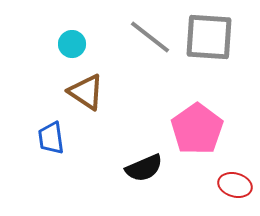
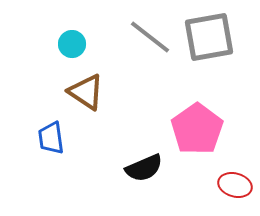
gray square: rotated 14 degrees counterclockwise
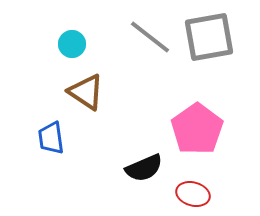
red ellipse: moved 42 px left, 9 px down
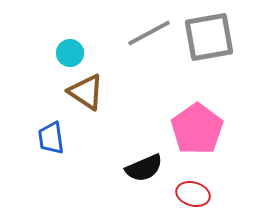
gray line: moved 1 px left, 4 px up; rotated 66 degrees counterclockwise
cyan circle: moved 2 px left, 9 px down
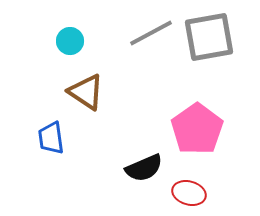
gray line: moved 2 px right
cyan circle: moved 12 px up
red ellipse: moved 4 px left, 1 px up
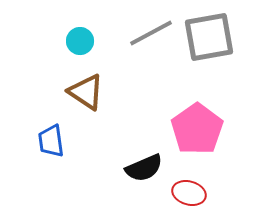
cyan circle: moved 10 px right
blue trapezoid: moved 3 px down
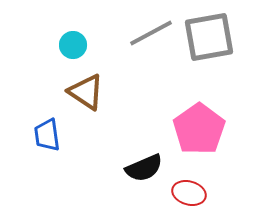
cyan circle: moved 7 px left, 4 px down
pink pentagon: moved 2 px right
blue trapezoid: moved 4 px left, 6 px up
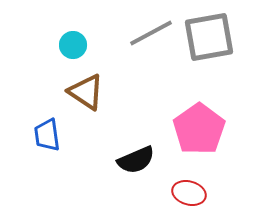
black semicircle: moved 8 px left, 8 px up
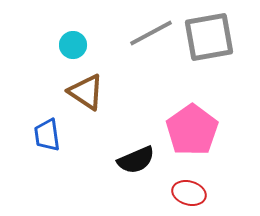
pink pentagon: moved 7 px left, 1 px down
